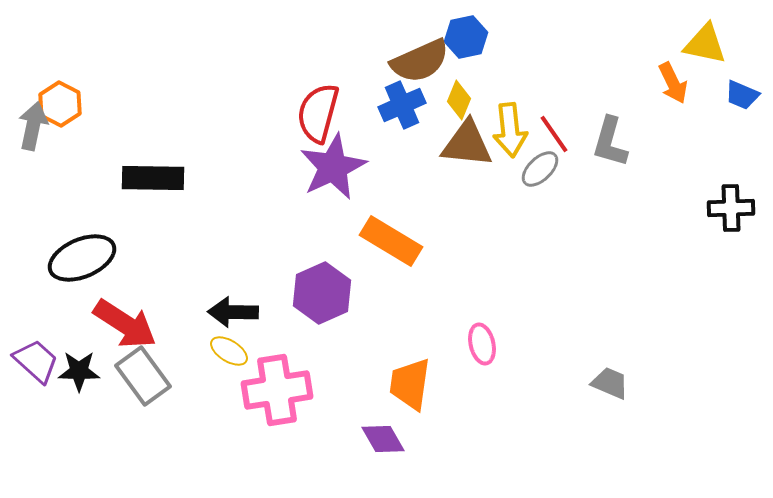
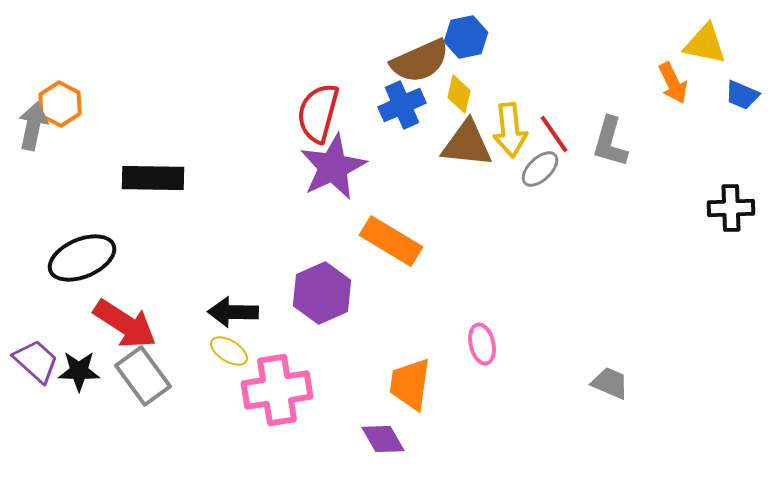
yellow diamond: moved 6 px up; rotated 9 degrees counterclockwise
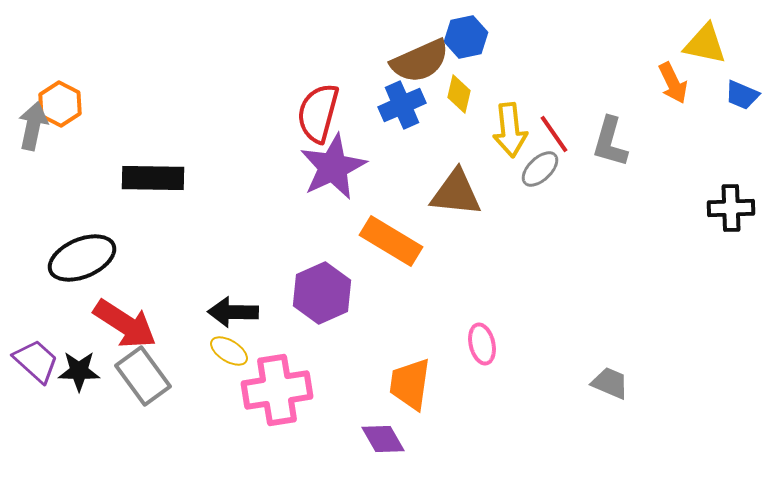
brown triangle: moved 11 px left, 49 px down
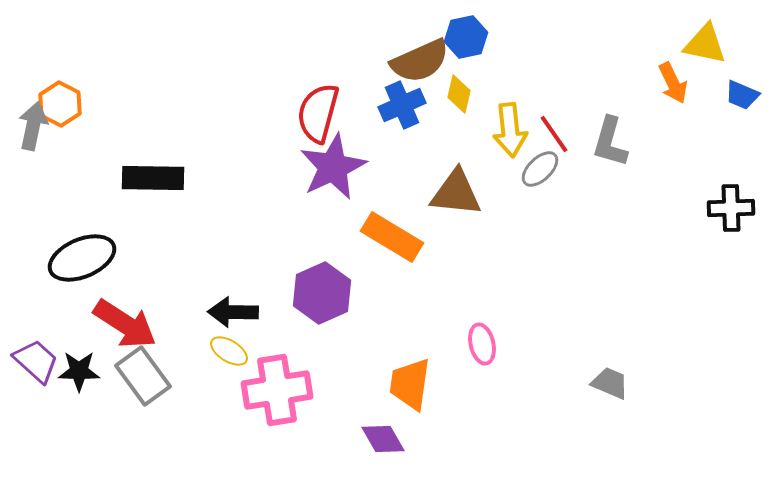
orange rectangle: moved 1 px right, 4 px up
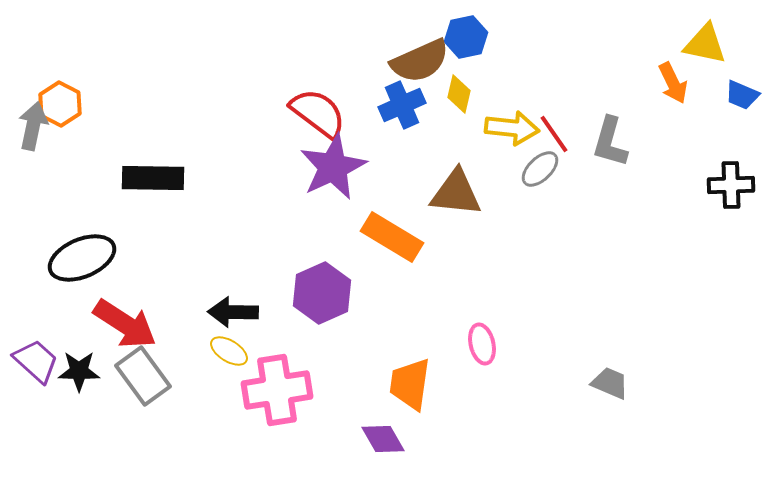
red semicircle: rotated 112 degrees clockwise
yellow arrow: moved 2 px right, 2 px up; rotated 78 degrees counterclockwise
black cross: moved 23 px up
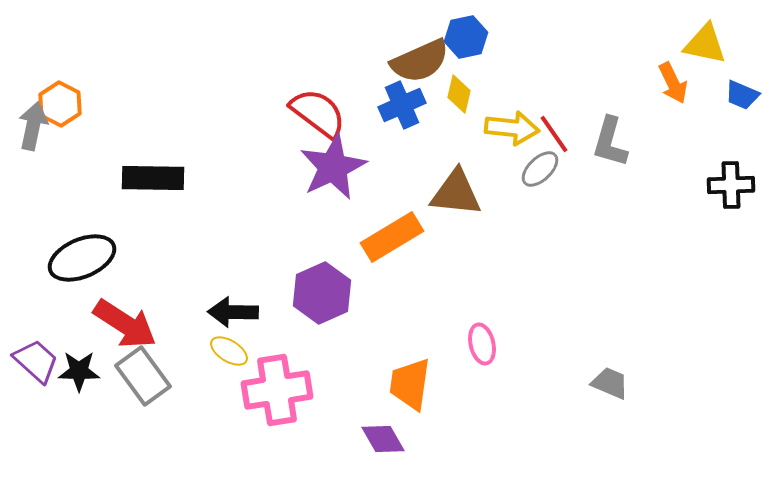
orange rectangle: rotated 62 degrees counterclockwise
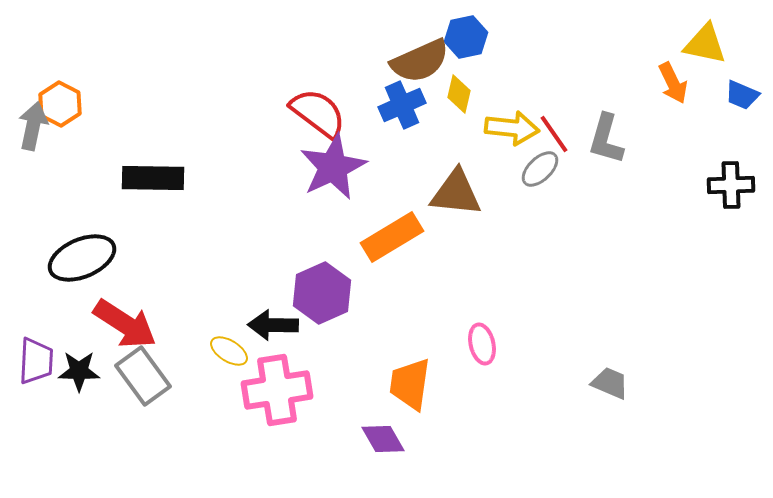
gray L-shape: moved 4 px left, 3 px up
black arrow: moved 40 px right, 13 px down
purple trapezoid: rotated 51 degrees clockwise
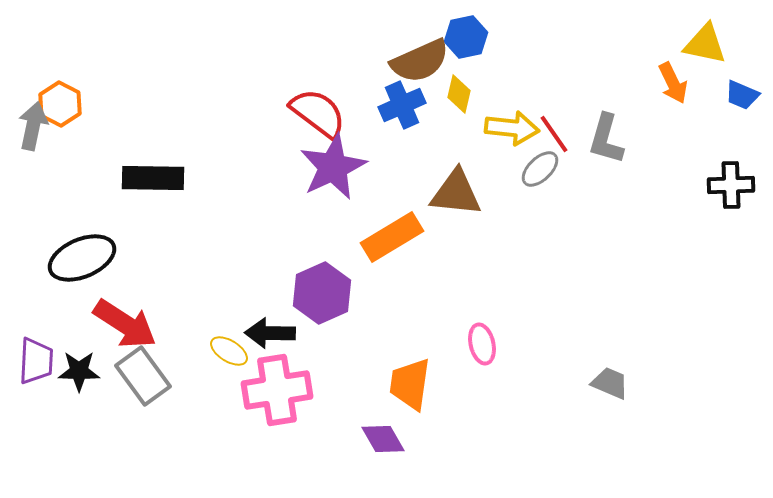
black arrow: moved 3 px left, 8 px down
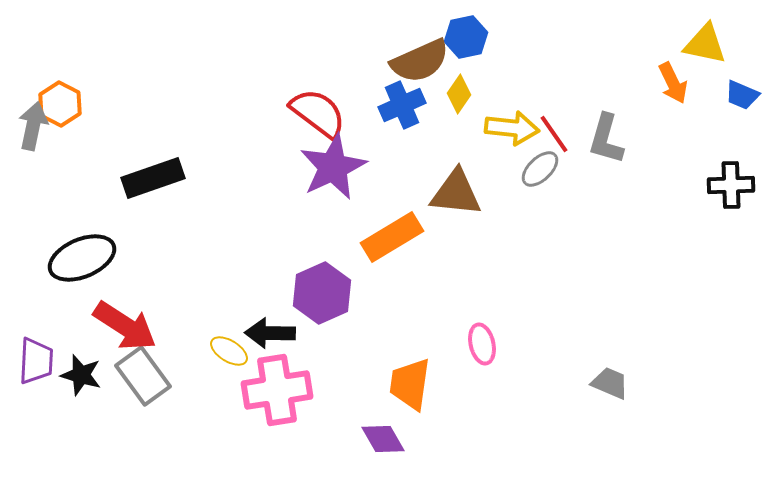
yellow diamond: rotated 21 degrees clockwise
black rectangle: rotated 20 degrees counterclockwise
red arrow: moved 2 px down
black star: moved 2 px right, 4 px down; rotated 15 degrees clockwise
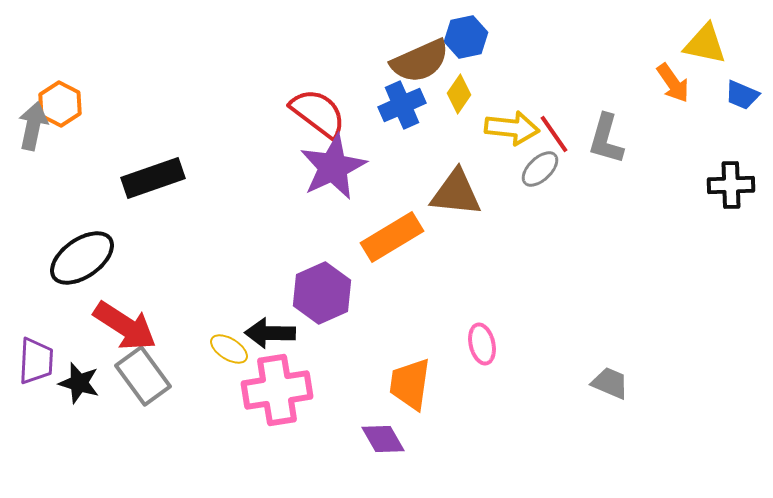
orange arrow: rotated 9 degrees counterclockwise
black ellipse: rotated 12 degrees counterclockwise
yellow ellipse: moved 2 px up
black star: moved 2 px left, 8 px down
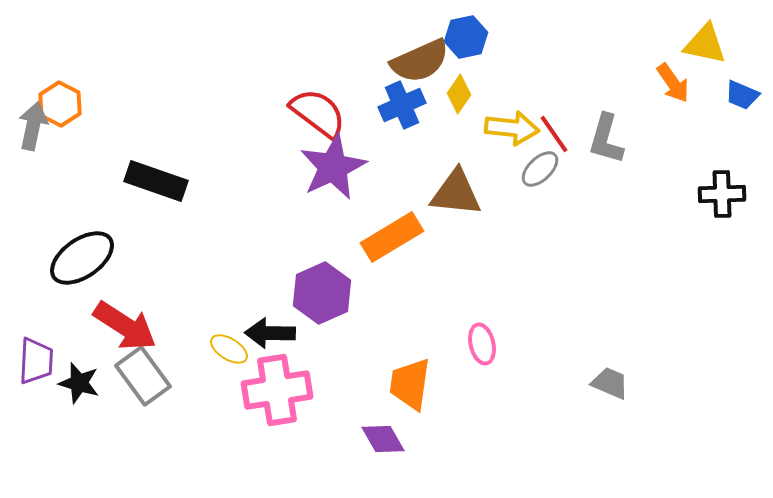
black rectangle: moved 3 px right, 3 px down; rotated 38 degrees clockwise
black cross: moved 9 px left, 9 px down
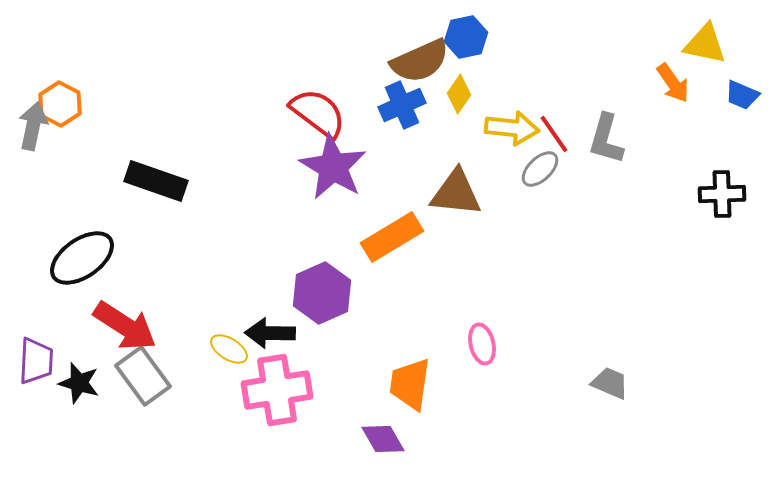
purple star: rotated 16 degrees counterclockwise
